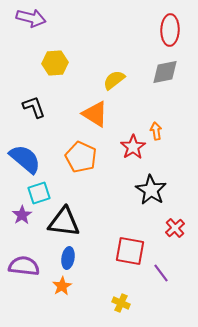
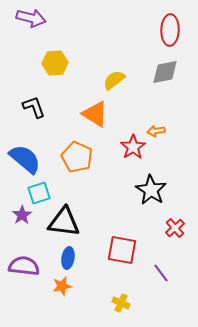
orange arrow: rotated 90 degrees counterclockwise
orange pentagon: moved 4 px left
red square: moved 8 px left, 1 px up
orange star: rotated 18 degrees clockwise
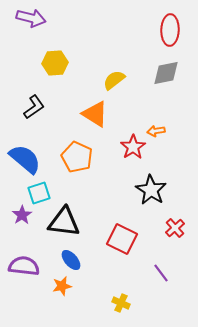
gray diamond: moved 1 px right, 1 px down
black L-shape: rotated 75 degrees clockwise
red square: moved 11 px up; rotated 16 degrees clockwise
blue ellipse: moved 3 px right, 2 px down; rotated 50 degrees counterclockwise
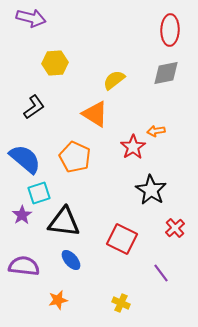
orange pentagon: moved 2 px left
orange star: moved 4 px left, 14 px down
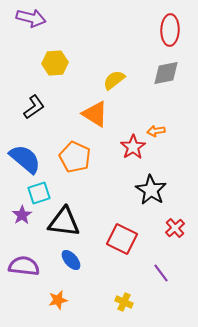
yellow cross: moved 3 px right, 1 px up
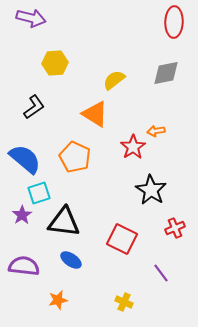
red ellipse: moved 4 px right, 8 px up
red cross: rotated 18 degrees clockwise
blue ellipse: rotated 15 degrees counterclockwise
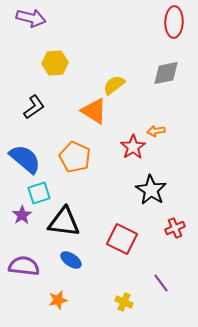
yellow semicircle: moved 5 px down
orange triangle: moved 1 px left, 3 px up
purple line: moved 10 px down
